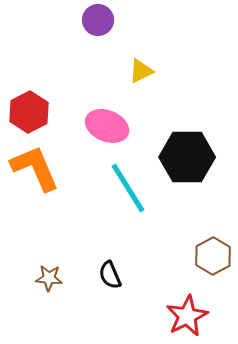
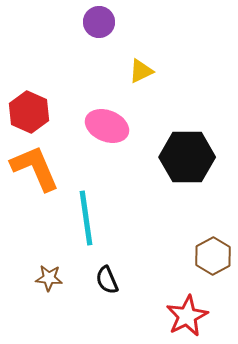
purple circle: moved 1 px right, 2 px down
red hexagon: rotated 9 degrees counterclockwise
cyan line: moved 42 px left, 30 px down; rotated 24 degrees clockwise
black semicircle: moved 3 px left, 5 px down
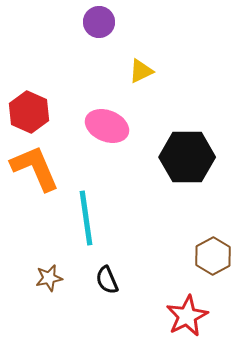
brown star: rotated 16 degrees counterclockwise
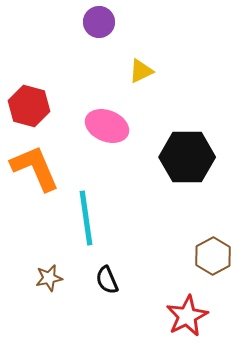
red hexagon: moved 6 px up; rotated 9 degrees counterclockwise
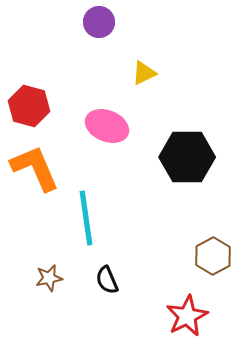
yellow triangle: moved 3 px right, 2 px down
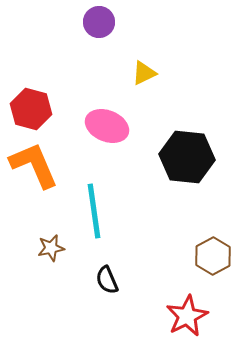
red hexagon: moved 2 px right, 3 px down
black hexagon: rotated 6 degrees clockwise
orange L-shape: moved 1 px left, 3 px up
cyan line: moved 8 px right, 7 px up
brown star: moved 2 px right, 30 px up
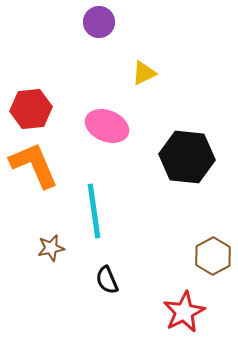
red hexagon: rotated 21 degrees counterclockwise
red star: moved 3 px left, 4 px up
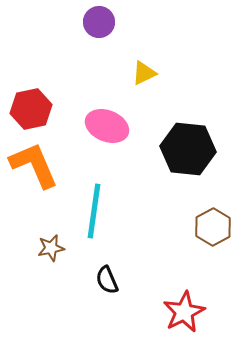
red hexagon: rotated 6 degrees counterclockwise
black hexagon: moved 1 px right, 8 px up
cyan line: rotated 16 degrees clockwise
brown hexagon: moved 29 px up
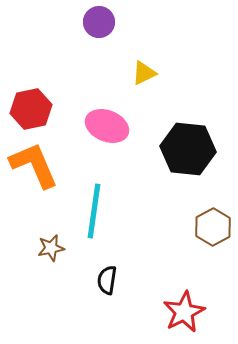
black semicircle: rotated 32 degrees clockwise
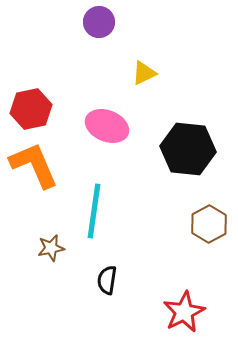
brown hexagon: moved 4 px left, 3 px up
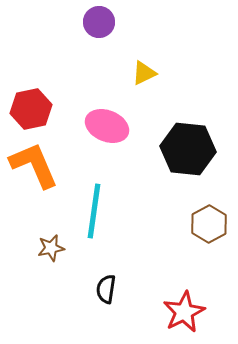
black semicircle: moved 1 px left, 9 px down
